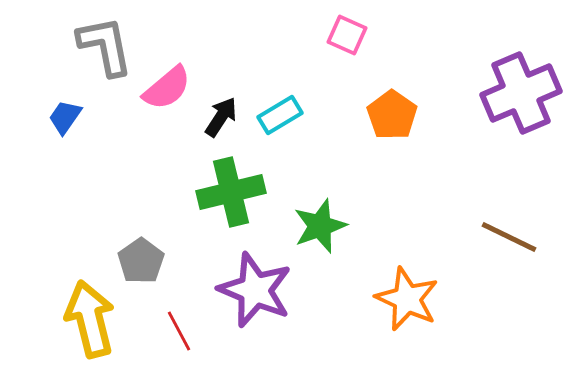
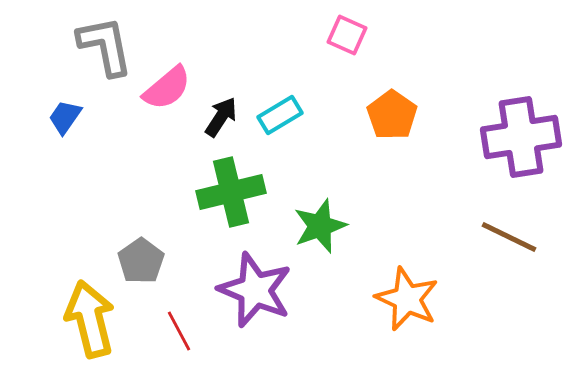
purple cross: moved 44 px down; rotated 14 degrees clockwise
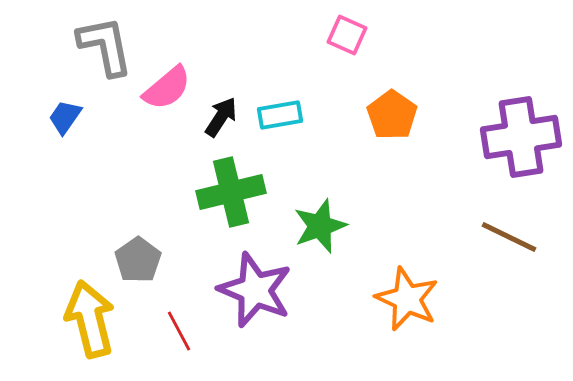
cyan rectangle: rotated 21 degrees clockwise
gray pentagon: moved 3 px left, 1 px up
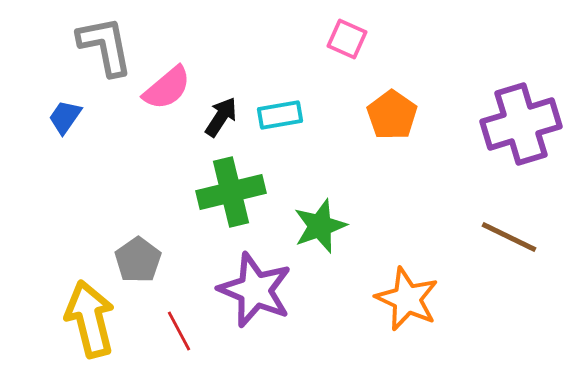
pink square: moved 4 px down
purple cross: moved 13 px up; rotated 8 degrees counterclockwise
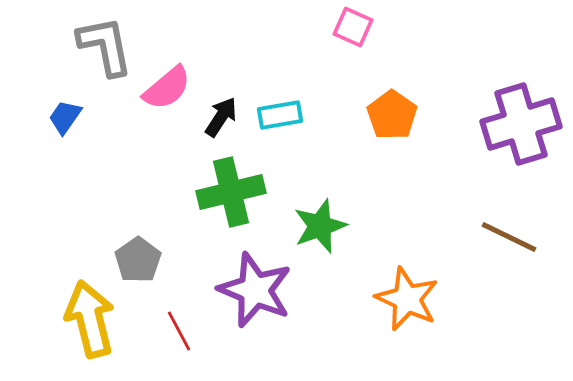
pink square: moved 6 px right, 12 px up
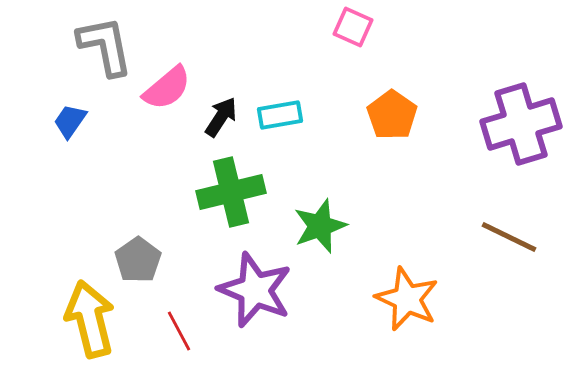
blue trapezoid: moved 5 px right, 4 px down
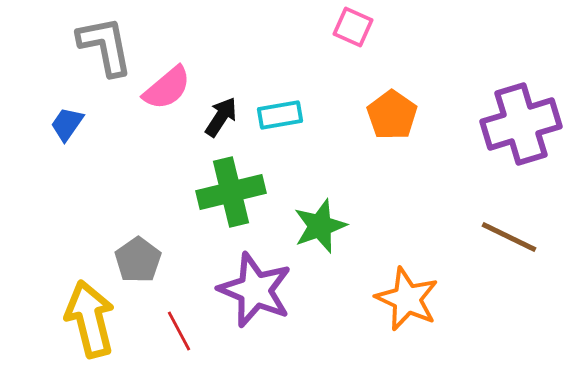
blue trapezoid: moved 3 px left, 3 px down
